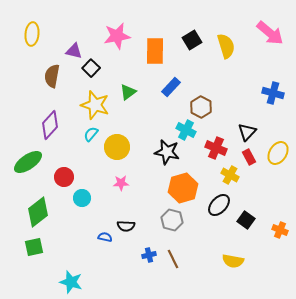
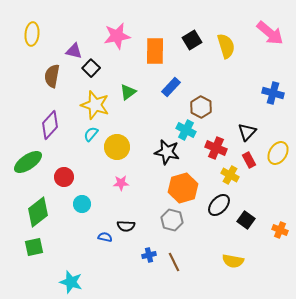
red rectangle at (249, 157): moved 3 px down
cyan circle at (82, 198): moved 6 px down
brown line at (173, 259): moved 1 px right, 3 px down
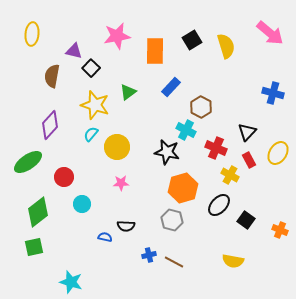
brown line at (174, 262): rotated 36 degrees counterclockwise
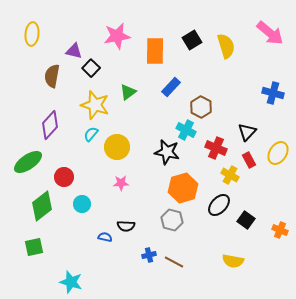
green diamond at (38, 212): moved 4 px right, 6 px up
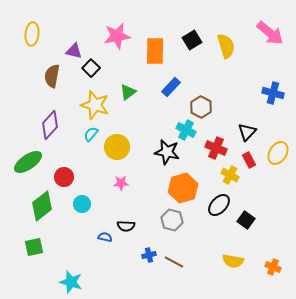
orange cross at (280, 230): moved 7 px left, 37 px down
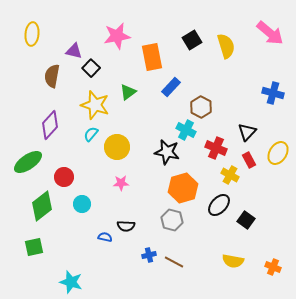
orange rectangle at (155, 51): moved 3 px left, 6 px down; rotated 12 degrees counterclockwise
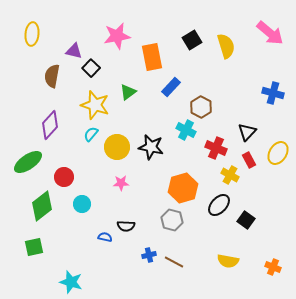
black star at (167, 152): moved 16 px left, 5 px up
yellow semicircle at (233, 261): moved 5 px left
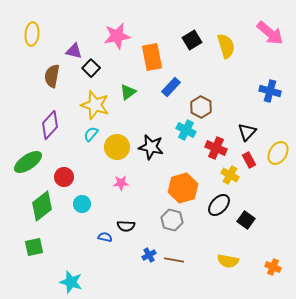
blue cross at (273, 93): moved 3 px left, 2 px up
blue cross at (149, 255): rotated 16 degrees counterclockwise
brown line at (174, 262): moved 2 px up; rotated 18 degrees counterclockwise
